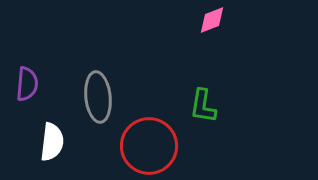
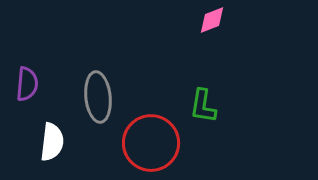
red circle: moved 2 px right, 3 px up
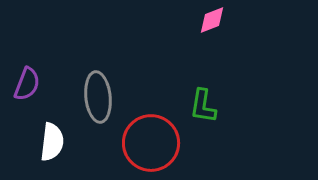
purple semicircle: rotated 16 degrees clockwise
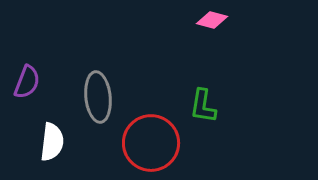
pink diamond: rotated 36 degrees clockwise
purple semicircle: moved 2 px up
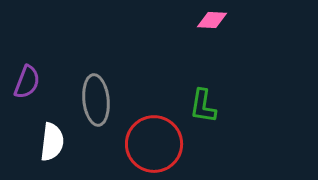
pink diamond: rotated 12 degrees counterclockwise
gray ellipse: moved 2 px left, 3 px down
red circle: moved 3 px right, 1 px down
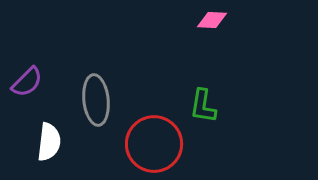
purple semicircle: rotated 24 degrees clockwise
white semicircle: moved 3 px left
